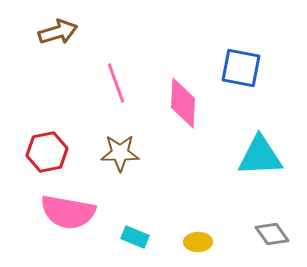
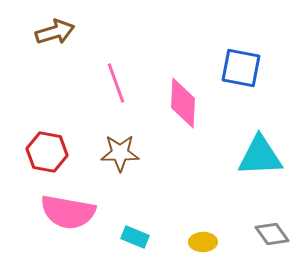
brown arrow: moved 3 px left
red hexagon: rotated 21 degrees clockwise
yellow ellipse: moved 5 px right
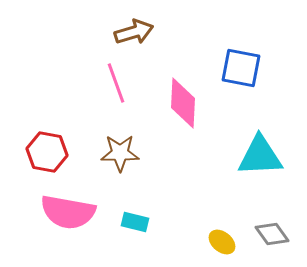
brown arrow: moved 79 px right
cyan rectangle: moved 15 px up; rotated 8 degrees counterclockwise
yellow ellipse: moved 19 px right; rotated 40 degrees clockwise
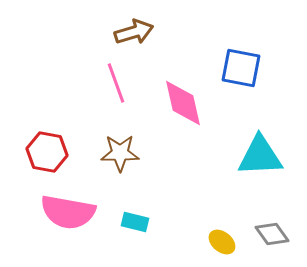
pink diamond: rotated 15 degrees counterclockwise
